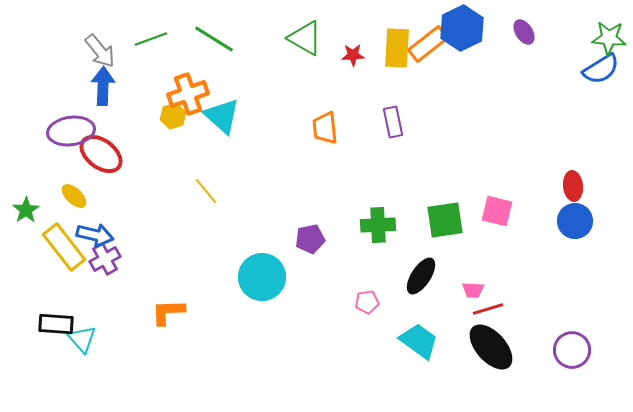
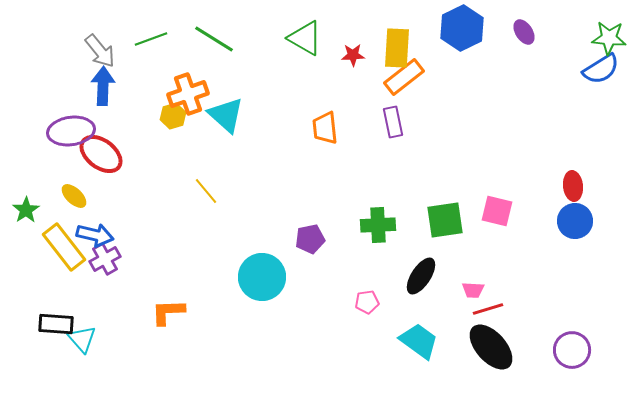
orange rectangle at (428, 44): moved 24 px left, 33 px down
cyan triangle at (222, 116): moved 4 px right, 1 px up
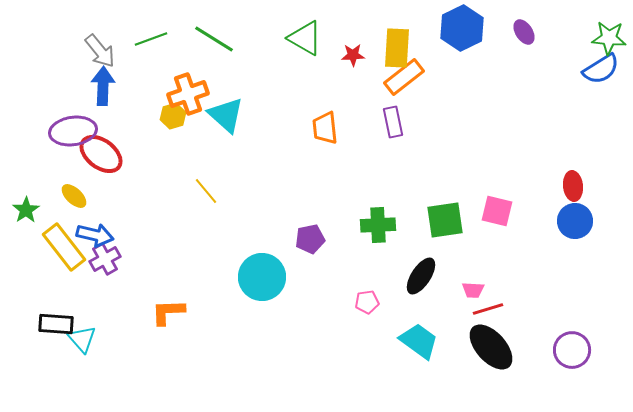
purple ellipse at (71, 131): moved 2 px right
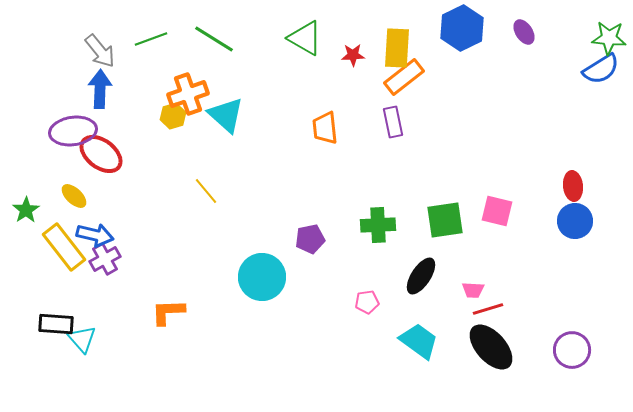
blue arrow at (103, 86): moved 3 px left, 3 px down
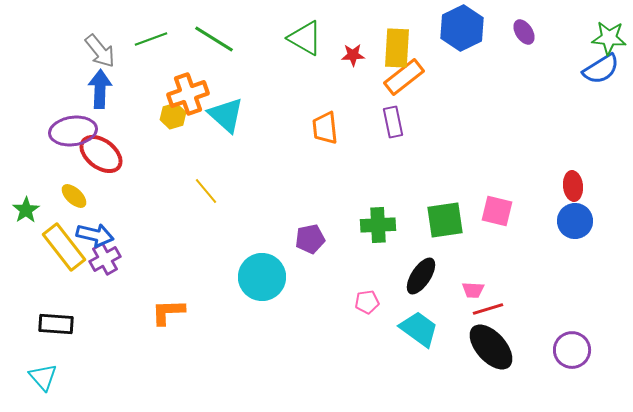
cyan triangle at (82, 339): moved 39 px left, 38 px down
cyan trapezoid at (419, 341): moved 12 px up
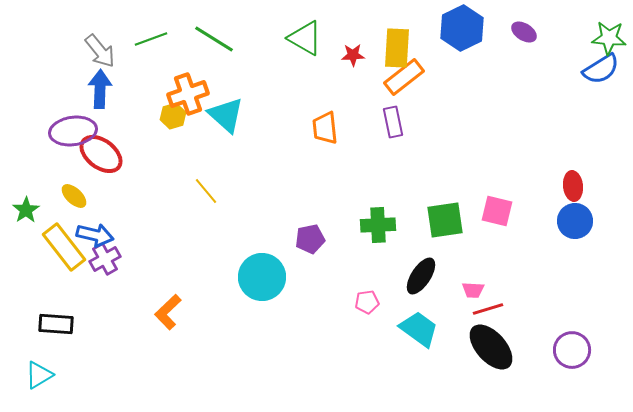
purple ellipse at (524, 32): rotated 25 degrees counterclockwise
orange L-shape at (168, 312): rotated 42 degrees counterclockwise
cyan triangle at (43, 377): moved 4 px left, 2 px up; rotated 40 degrees clockwise
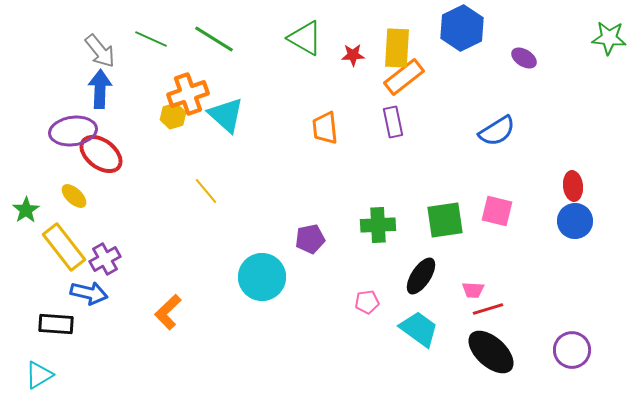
purple ellipse at (524, 32): moved 26 px down
green line at (151, 39): rotated 44 degrees clockwise
blue semicircle at (601, 69): moved 104 px left, 62 px down
blue arrow at (95, 235): moved 6 px left, 58 px down
black ellipse at (491, 347): moved 5 px down; rotated 6 degrees counterclockwise
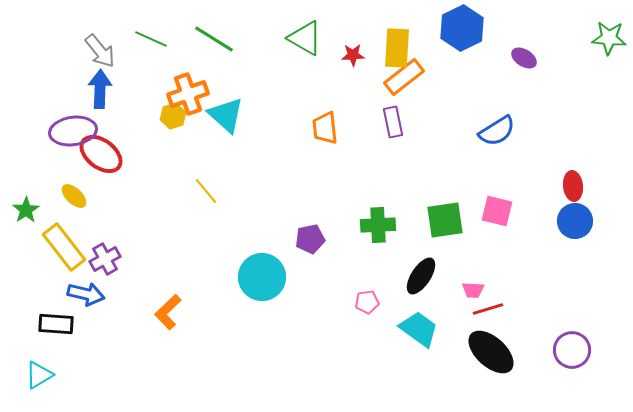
blue arrow at (89, 293): moved 3 px left, 1 px down
